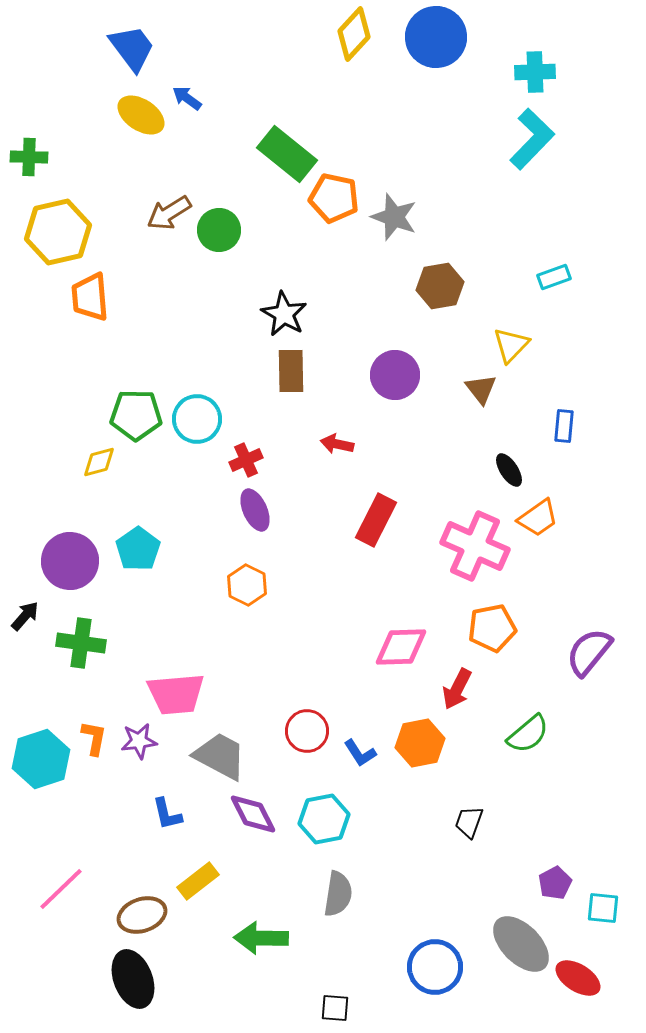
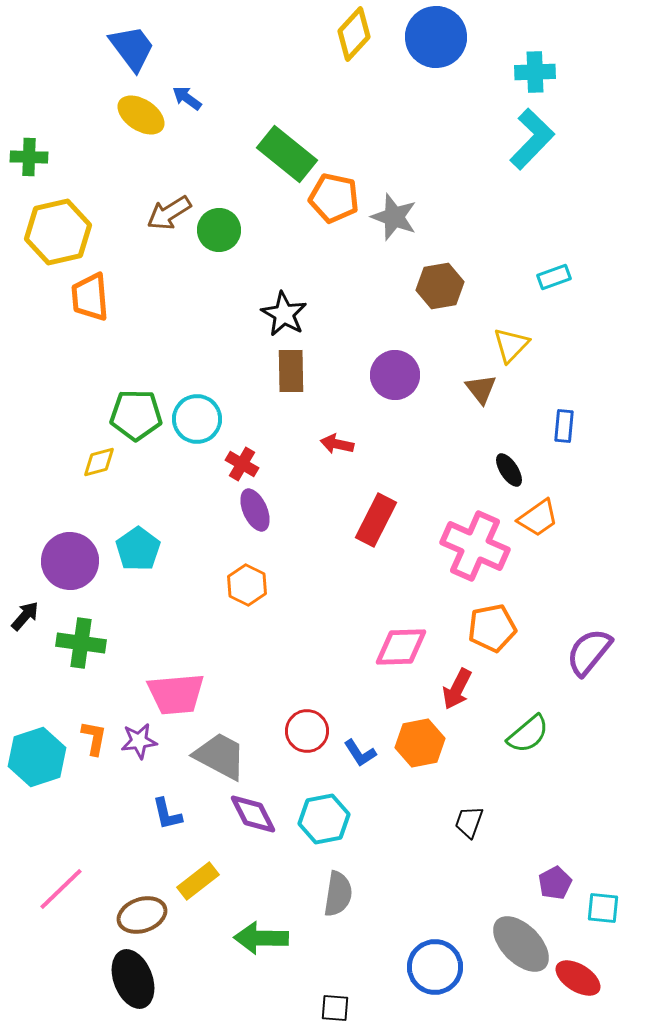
red cross at (246, 460): moved 4 px left, 4 px down; rotated 36 degrees counterclockwise
cyan hexagon at (41, 759): moved 4 px left, 2 px up
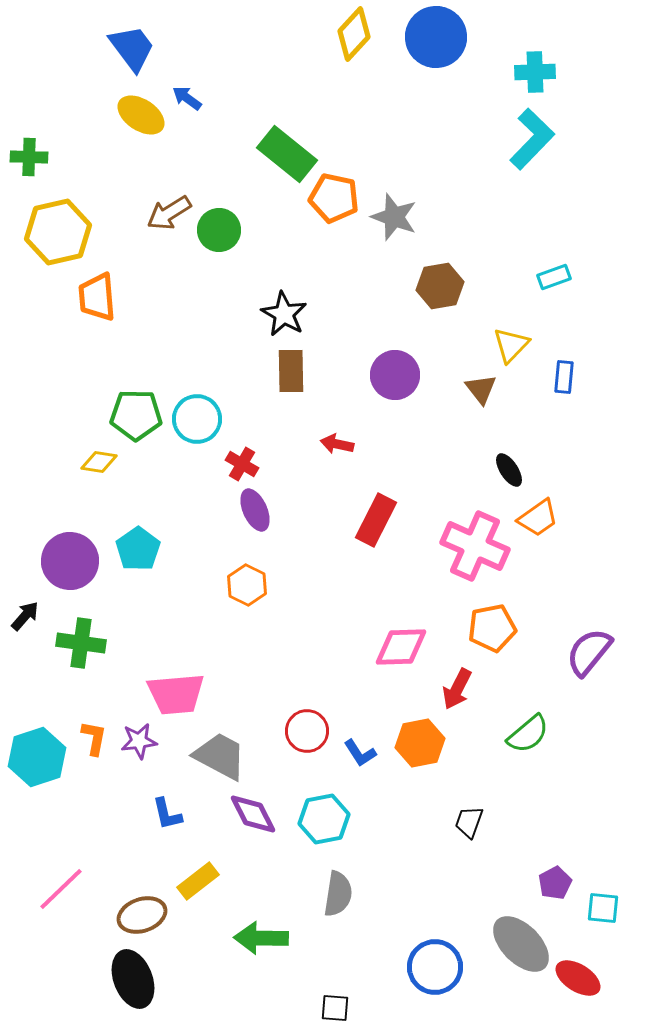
orange trapezoid at (90, 297): moved 7 px right
blue rectangle at (564, 426): moved 49 px up
yellow diamond at (99, 462): rotated 24 degrees clockwise
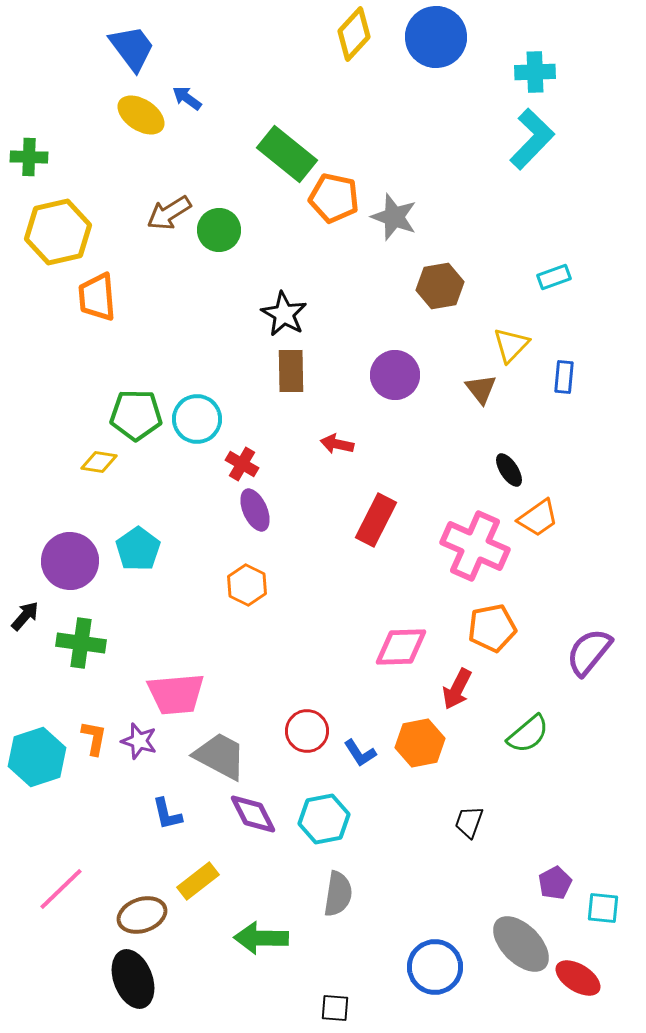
purple star at (139, 741): rotated 24 degrees clockwise
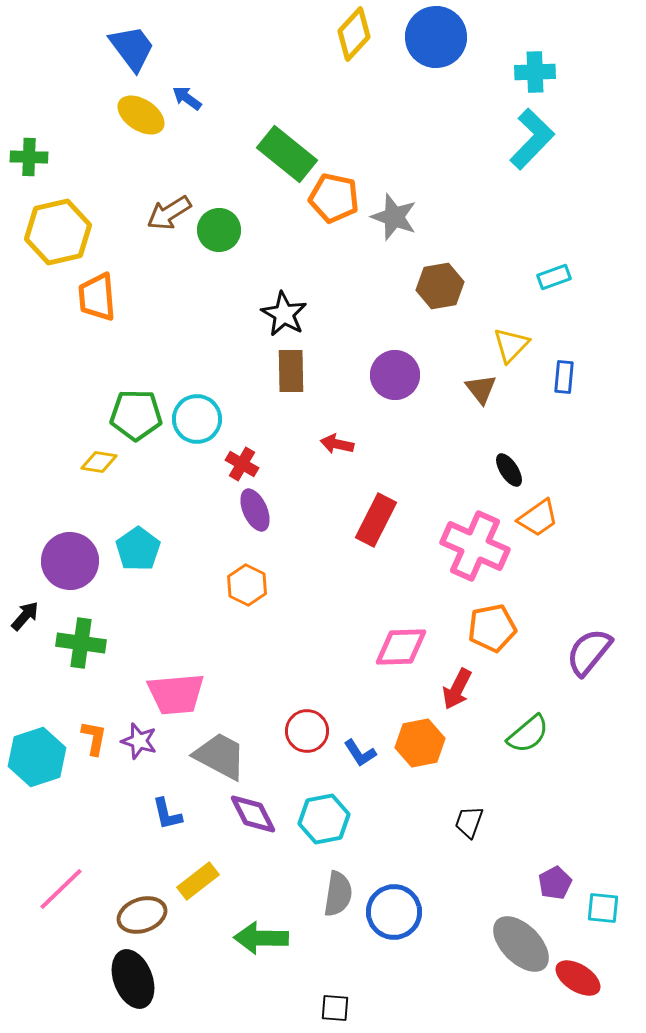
blue circle at (435, 967): moved 41 px left, 55 px up
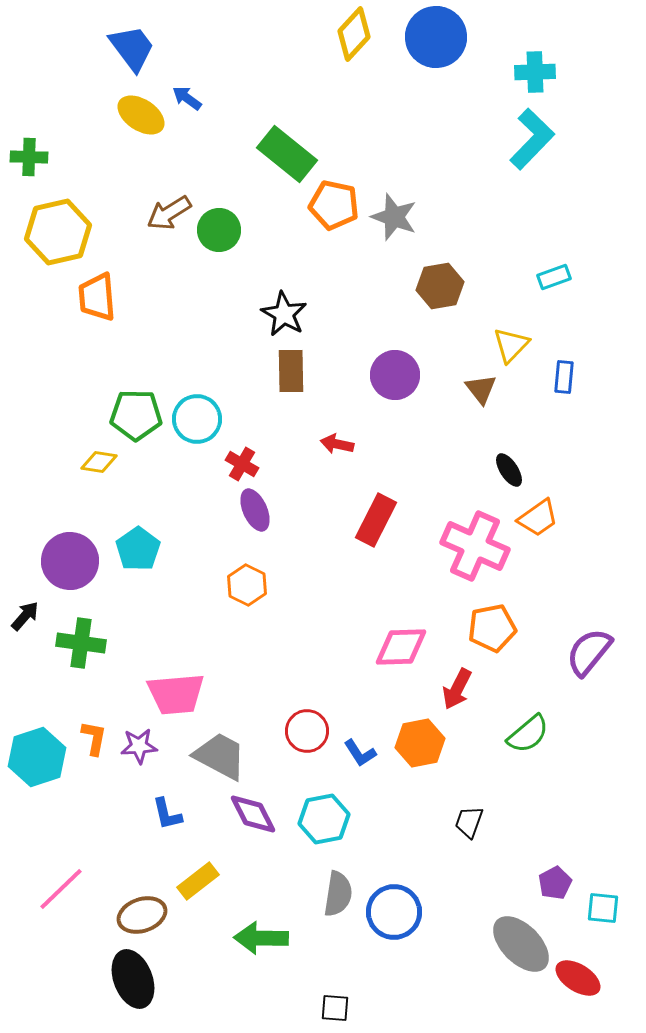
orange pentagon at (334, 198): moved 7 px down
purple star at (139, 741): moved 5 px down; rotated 21 degrees counterclockwise
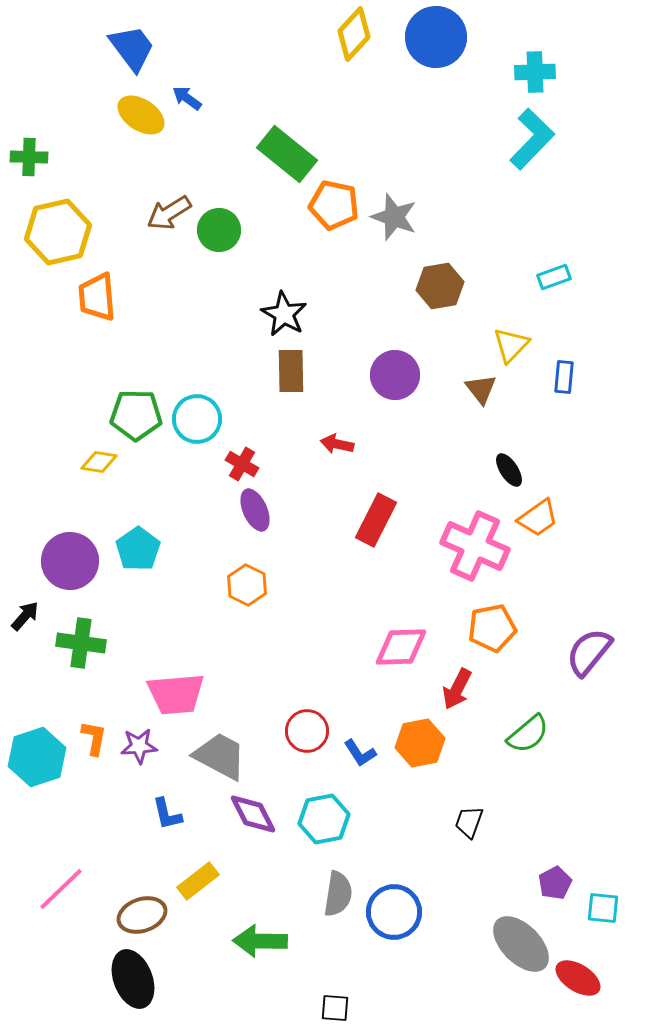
green arrow at (261, 938): moved 1 px left, 3 px down
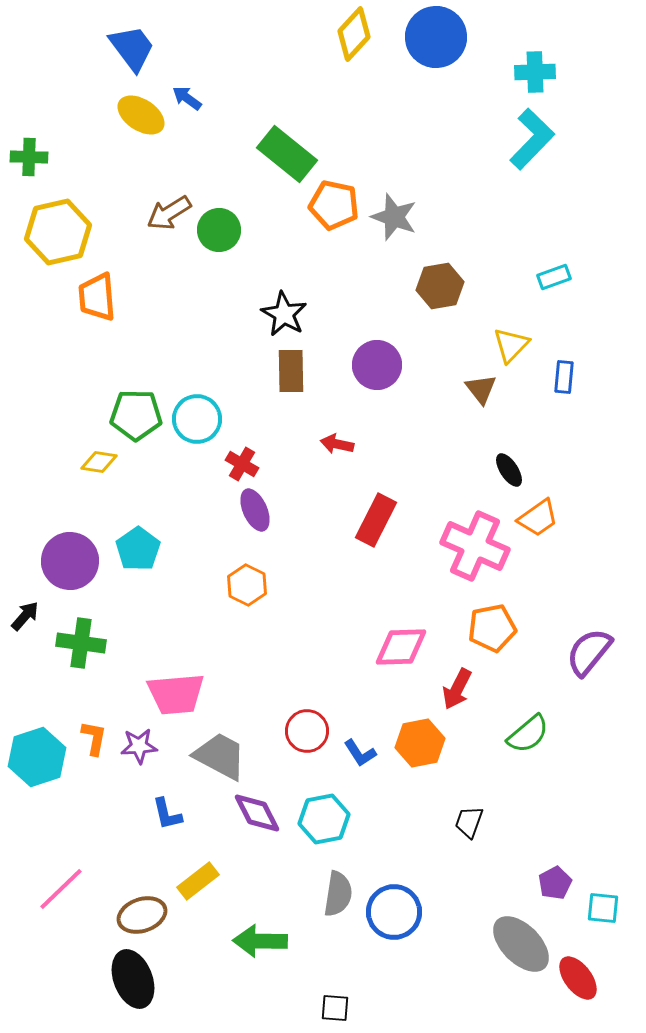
purple circle at (395, 375): moved 18 px left, 10 px up
purple diamond at (253, 814): moved 4 px right, 1 px up
red ellipse at (578, 978): rotated 21 degrees clockwise
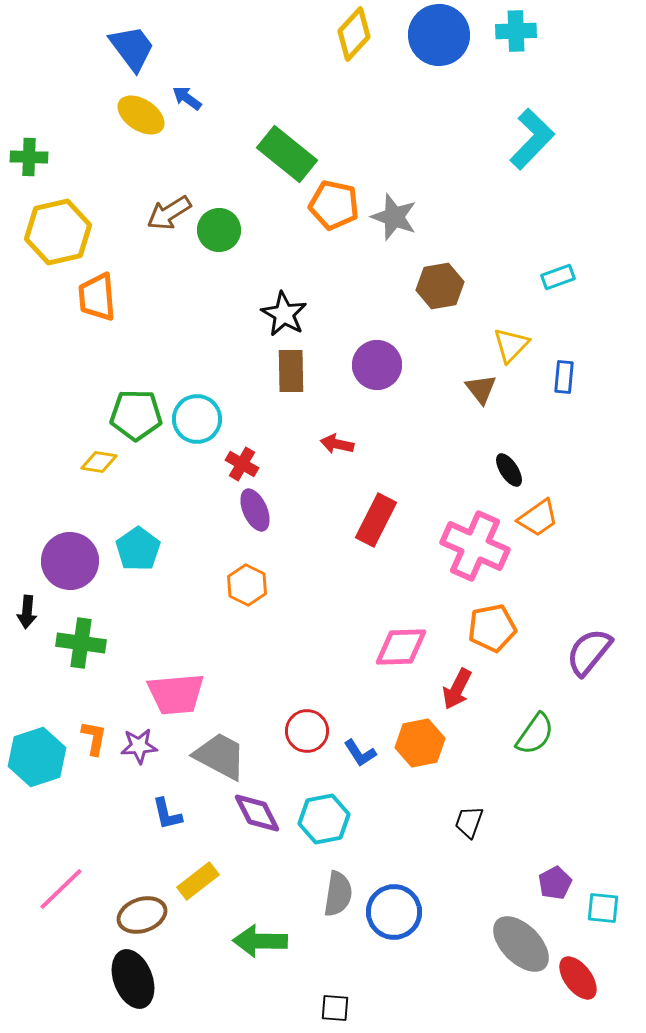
blue circle at (436, 37): moved 3 px right, 2 px up
cyan cross at (535, 72): moved 19 px left, 41 px up
cyan rectangle at (554, 277): moved 4 px right
black arrow at (25, 616): moved 2 px right, 4 px up; rotated 144 degrees clockwise
green semicircle at (528, 734): moved 7 px right; rotated 15 degrees counterclockwise
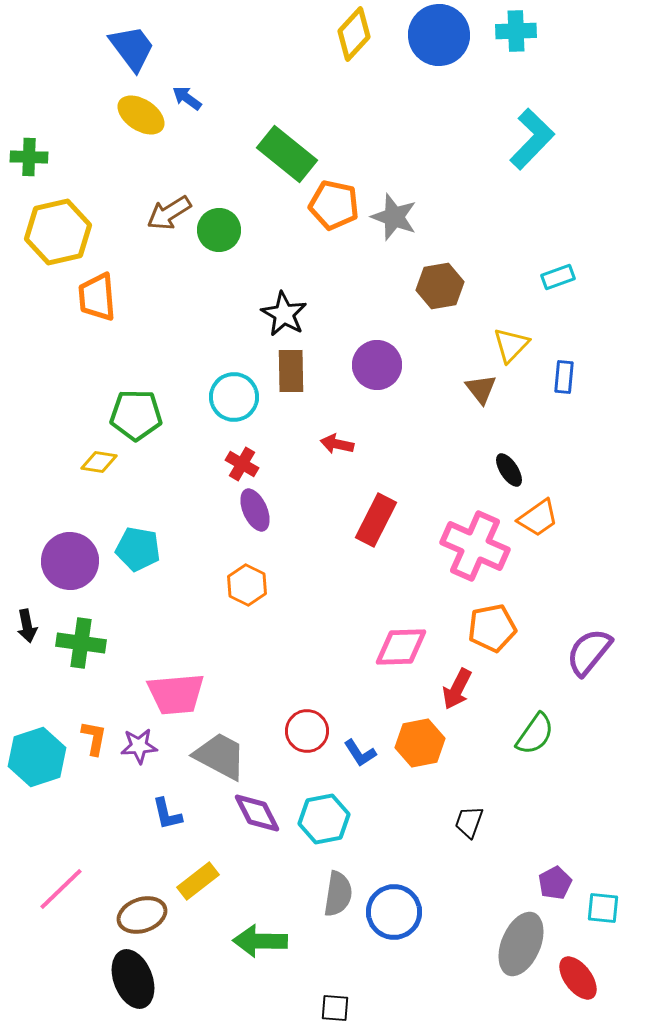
cyan circle at (197, 419): moved 37 px right, 22 px up
cyan pentagon at (138, 549): rotated 27 degrees counterclockwise
black arrow at (27, 612): moved 14 px down; rotated 16 degrees counterclockwise
gray ellipse at (521, 944): rotated 68 degrees clockwise
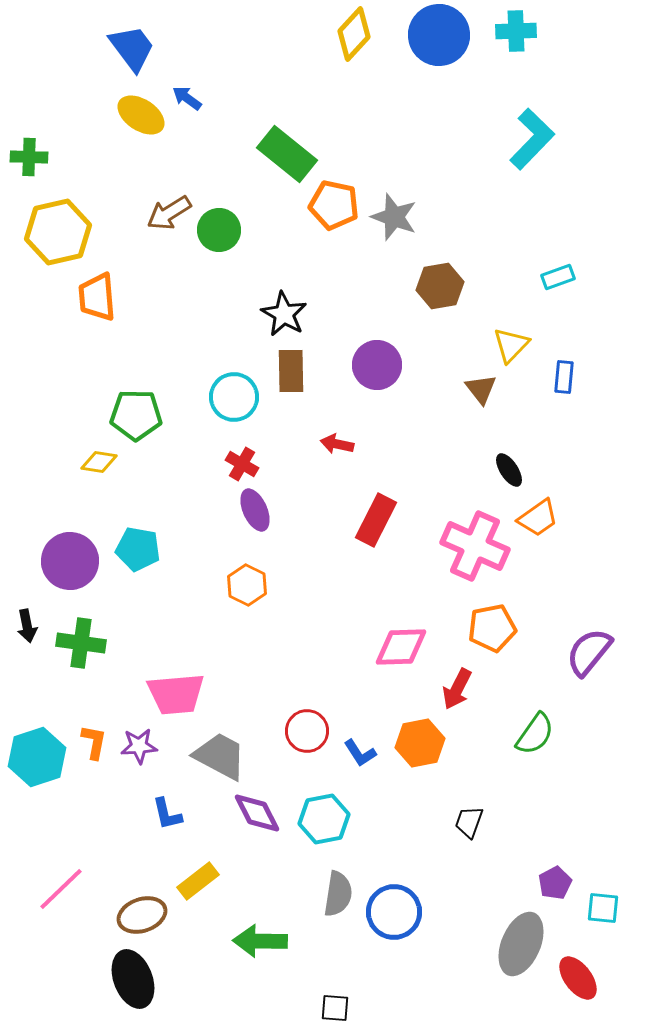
orange L-shape at (94, 738): moved 4 px down
